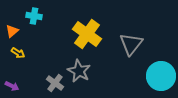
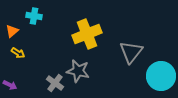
yellow cross: rotated 32 degrees clockwise
gray triangle: moved 8 px down
gray star: moved 1 px left; rotated 15 degrees counterclockwise
purple arrow: moved 2 px left, 1 px up
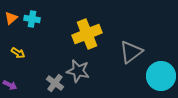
cyan cross: moved 2 px left, 3 px down
orange triangle: moved 1 px left, 13 px up
gray triangle: rotated 15 degrees clockwise
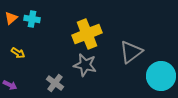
gray star: moved 7 px right, 6 px up
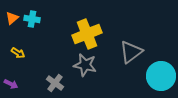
orange triangle: moved 1 px right
purple arrow: moved 1 px right, 1 px up
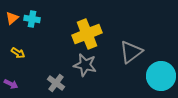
gray cross: moved 1 px right
